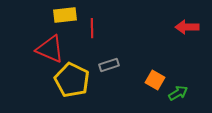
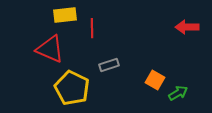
yellow pentagon: moved 8 px down
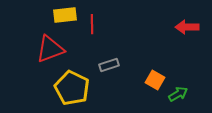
red line: moved 4 px up
red triangle: rotated 44 degrees counterclockwise
green arrow: moved 1 px down
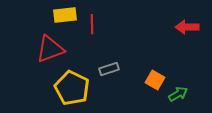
gray rectangle: moved 4 px down
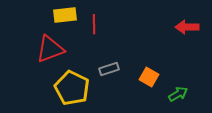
red line: moved 2 px right
orange square: moved 6 px left, 3 px up
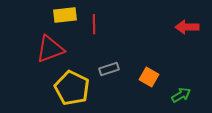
green arrow: moved 3 px right, 1 px down
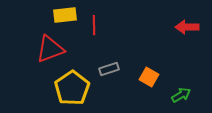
red line: moved 1 px down
yellow pentagon: rotated 12 degrees clockwise
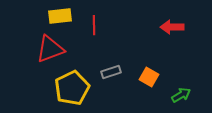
yellow rectangle: moved 5 px left, 1 px down
red arrow: moved 15 px left
gray rectangle: moved 2 px right, 3 px down
yellow pentagon: rotated 8 degrees clockwise
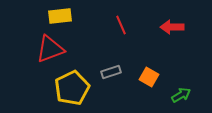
red line: moved 27 px right; rotated 24 degrees counterclockwise
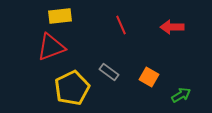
red triangle: moved 1 px right, 2 px up
gray rectangle: moved 2 px left; rotated 54 degrees clockwise
